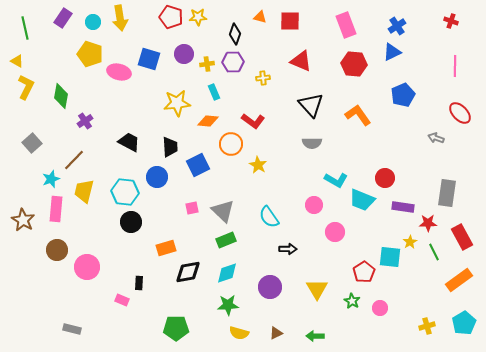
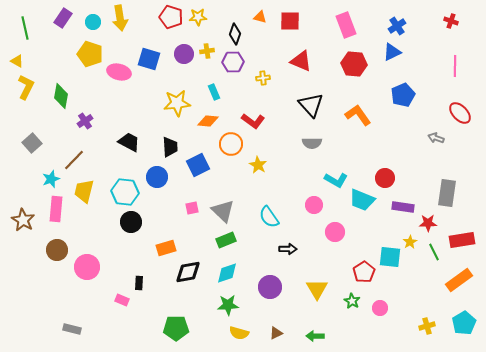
yellow cross at (207, 64): moved 13 px up
red rectangle at (462, 237): moved 3 px down; rotated 70 degrees counterclockwise
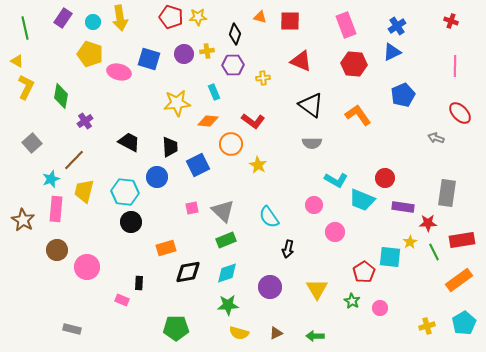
purple hexagon at (233, 62): moved 3 px down
black triangle at (311, 105): rotated 12 degrees counterclockwise
black arrow at (288, 249): rotated 102 degrees clockwise
